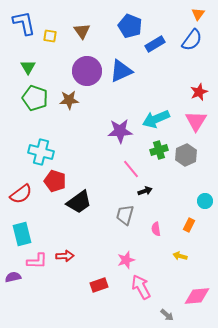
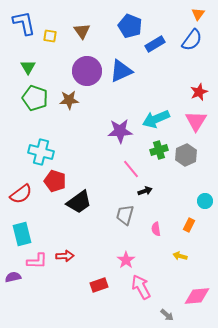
pink star: rotated 18 degrees counterclockwise
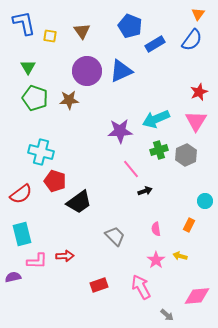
gray trapezoid: moved 10 px left, 21 px down; rotated 120 degrees clockwise
pink star: moved 30 px right
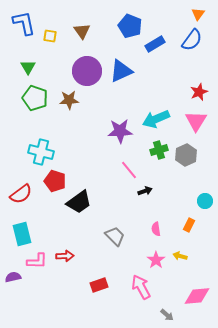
pink line: moved 2 px left, 1 px down
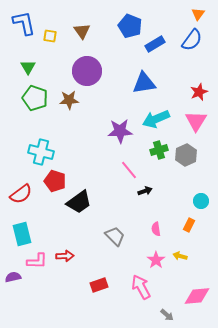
blue triangle: moved 23 px right, 12 px down; rotated 15 degrees clockwise
cyan circle: moved 4 px left
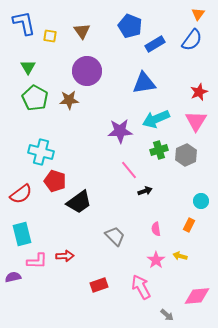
green pentagon: rotated 10 degrees clockwise
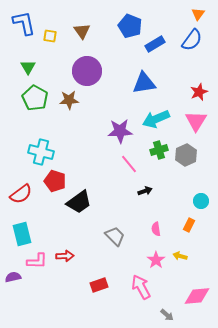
pink line: moved 6 px up
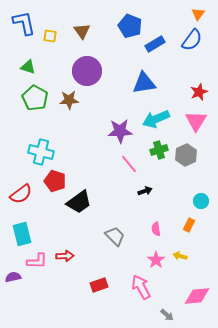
green triangle: rotated 42 degrees counterclockwise
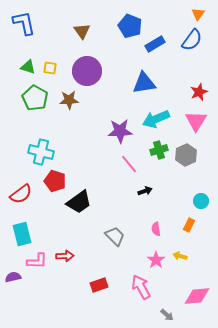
yellow square: moved 32 px down
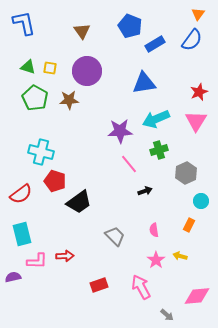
gray hexagon: moved 18 px down
pink semicircle: moved 2 px left, 1 px down
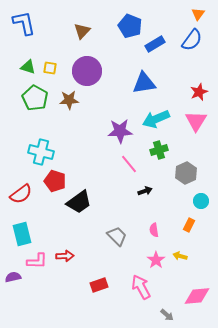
brown triangle: rotated 18 degrees clockwise
gray trapezoid: moved 2 px right
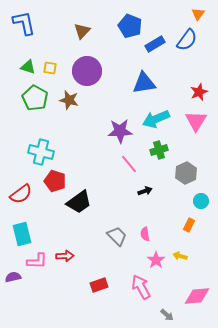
blue semicircle: moved 5 px left
brown star: rotated 18 degrees clockwise
pink semicircle: moved 9 px left, 4 px down
